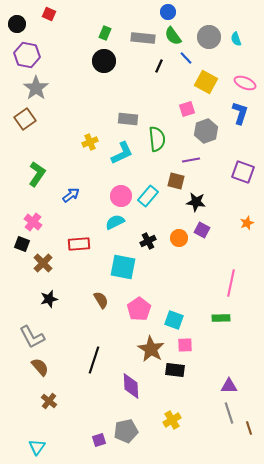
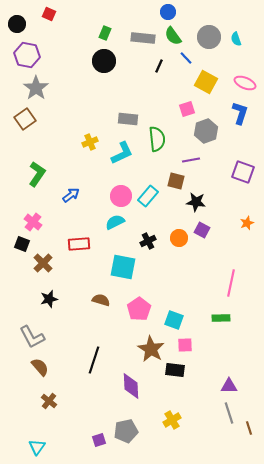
brown semicircle at (101, 300): rotated 42 degrees counterclockwise
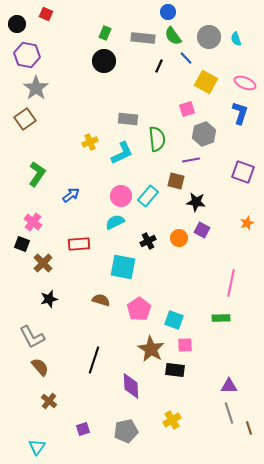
red square at (49, 14): moved 3 px left
gray hexagon at (206, 131): moved 2 px left, 3 px down
purple square at (99, 440): moved 16 px left, 11 px up
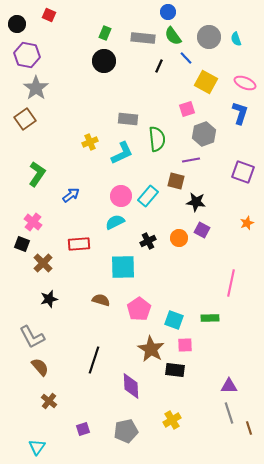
red square at (46, 14): moved 3 px right, 1 px down
cyan square at (123, 267): rotated 12 degrees counterclockwise
green rectangle at (221, 318): moved 11 px left
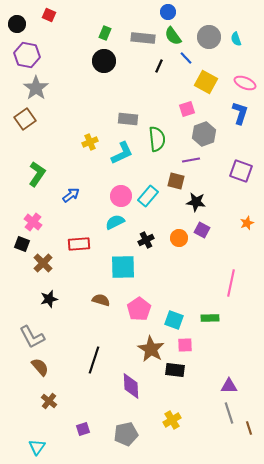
purple square at (243, 172): moved 2 px left, 1 px up
black cross at (148, 241): moved 2 px left, 1 px up
gray pentagon at (126, 431): moved 3 px down
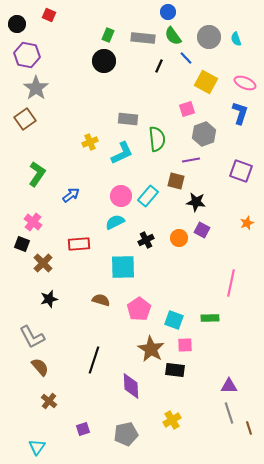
green rectangle at (105, 33): moved 3 px right, 2 px down
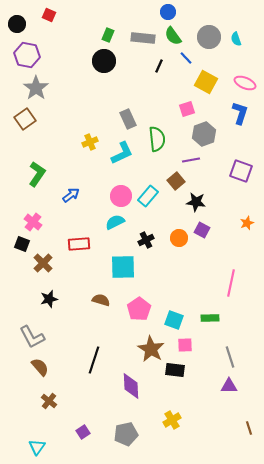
gray rectangle at (128, 119): rotated 60 degrees clockwise
brown square at (176, 181): rotated 36 degrees clockwise
gray line at (229, 413): moved 1 px right, 56 px up
purple square at (83, 429): moved 3 px down; rotated 16 degrees counterclockwise
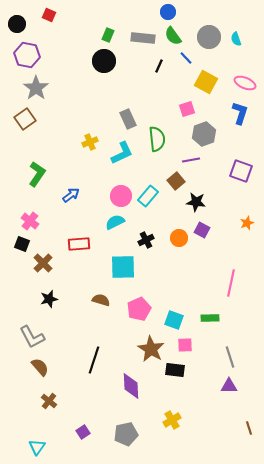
pink cross at (33, 222): moved 3 px left, 1 px up
pink pentagon at (139, 309): rotated 10 degrees clockwise
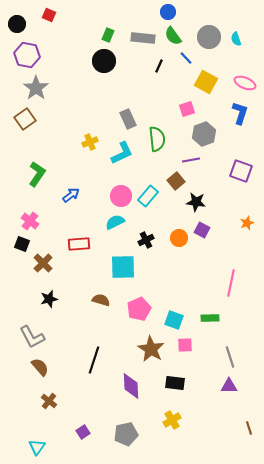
black rectangle at (175, 370): moved 13 px down
